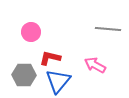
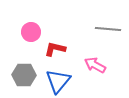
red L-shape: moved 5 px right, 9 px up
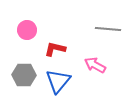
pink circle: moved 4 px left, 2 px up
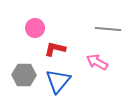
pink circle: moved 8 px right, 2 px up
pink arrow: moved 2 px right, 3 px up
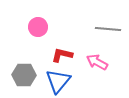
pink circle: moved 3 px right, 1 px up
red L-shape: moved 7 px right, 6 px down
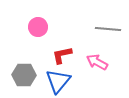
red L-shape: rotated 25 degrees counterclockwise
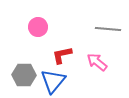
pink arrow: rotated 10 degrees clockwise
blue triangle: moved 5 px left
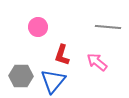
gray line: moved 2 px up
red L-shape: rotated 60 degrees counterclockwise
gray hexagon: moved 3 px left, 1 px down
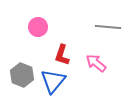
pink arrow: moved 1 px left, 1 px down
gray hexagon: moved 1 px right, 1 px up; rotated 20 degrees clockwise
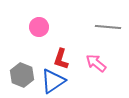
pink circle: moved 1 px right
red L-shape: moved 1 px left, 4 px down
blue triangle: rotated 16 degrees clockwise
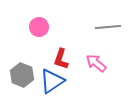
gray line: rotated 10 degrees counterclockwise
blue triangle: moved 1 px left
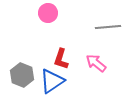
pink circle: moved 9 px right, 14 px up
